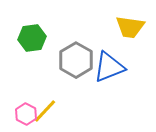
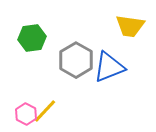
yellow trapezoid: moved 1 px up
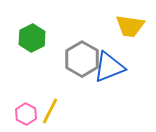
green hexagon: rotated 20 degrees counterclockwise
gray hexagon: moved 6 px right, 1 px up
yellow line: moved 5 px right; rotated 16 degrees counterclockwise
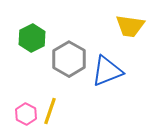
gray hexagon: moved 13 px left
blue triangle: moved 2 px left, 4 px down
yellow line: rotated 8 degrees counterclockwise
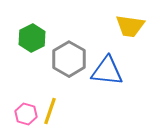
blue triangle: rotated 28 degrees clockwise
pink hexagon: rotated 10 degrees counterclockwise
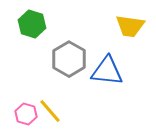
green hexagon: moved 14 px up; rotated 16 degrees counterclockwise
yellow line: rotated 60 degrees counterclockwise
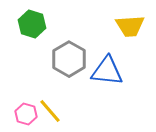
yellow trapezoid: rotated 12 degrees counterclockwise
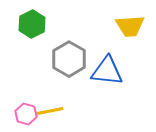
green hexagon: rotated 16 degrees clockwise
yellow line: rotated 60 degrees counterclockwise
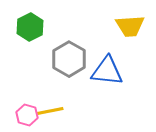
green hexagon: moved 2 px left, 3 px down
pink hexagon: moved 1 px right, 1 px down
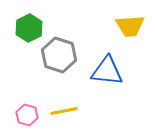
green hexagon: moved 1 px left, 1 px down
gray hexagon: moved 10 px left, 4 px up; rotated 12 degrees counterclockwise
yellow line: moved 14 px right
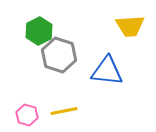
green hexagon: moved 10 px right, 3 px down
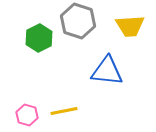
green hexagon: moved 7 px down
gray hexagon: moved 19 px right, 34 px up
